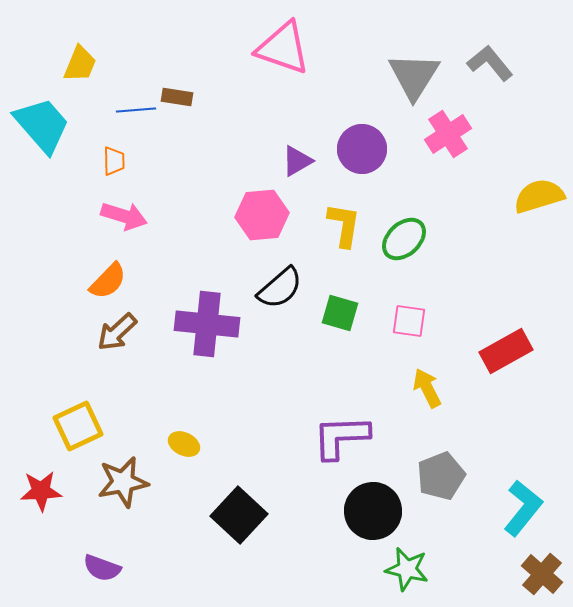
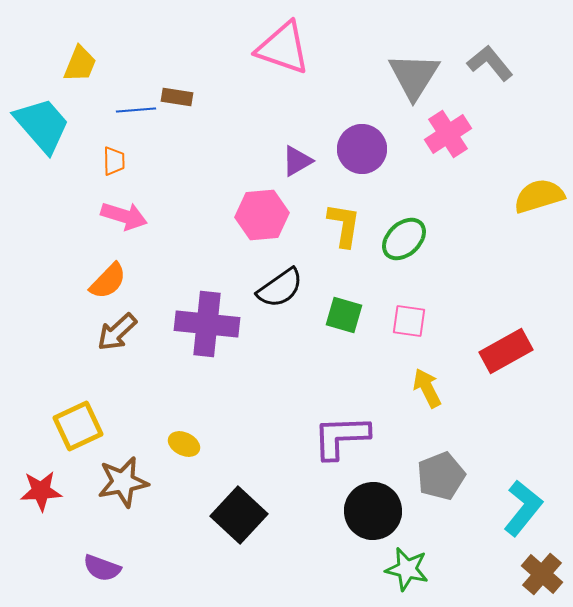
black semicircle: rotated 6 degrees clockwise
green square: moved 4 px right, 2 px down
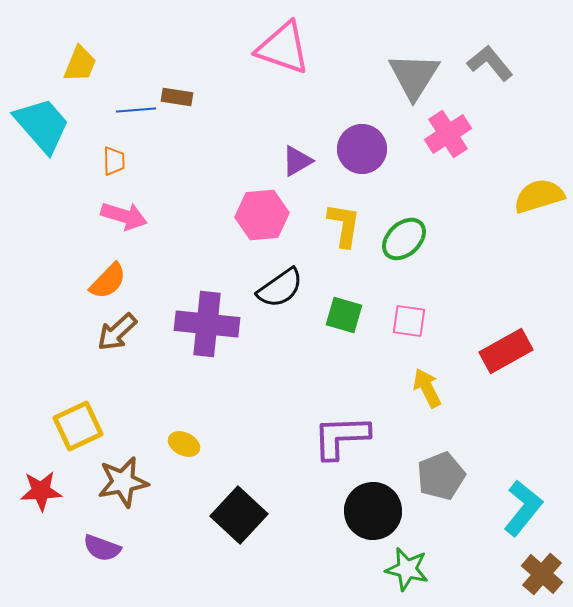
purple semicircle: moved 20 px up
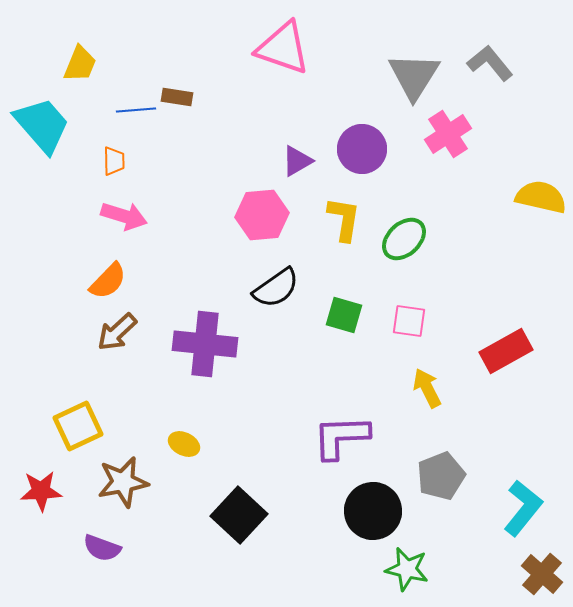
yellow semicircle: moved 2 px right, 1 px down; rotated 30 degrees clockwise
yellow L-shape: moved 6 px up
black semicircle: moved 4 px left
purple cross: moved 2 px left, 20 px down
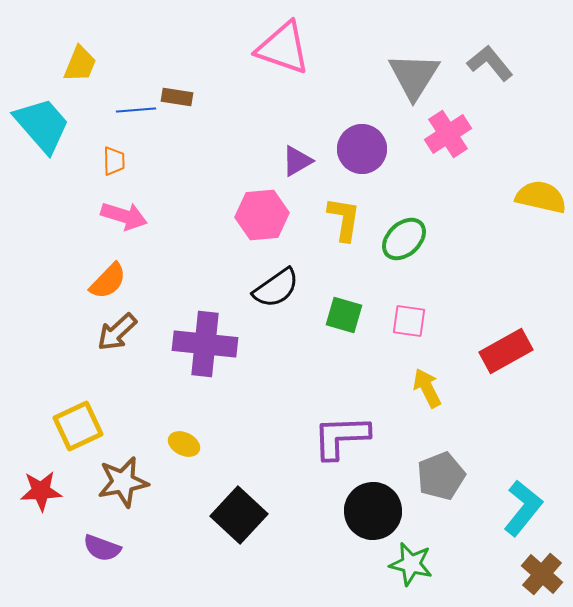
green star: moved 4 px right, 5 px up
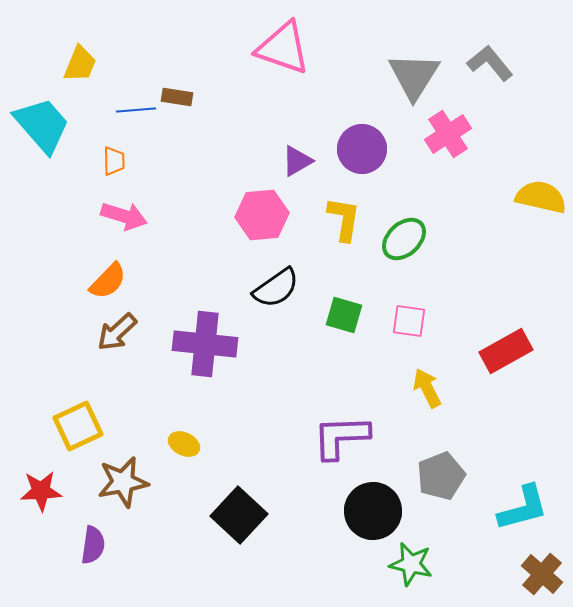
cyan L-shape: rotated 36 degrees clockwise
purple semicircle: moved 9 px left, 3 px up; rotated 102 degrees counterclockwise
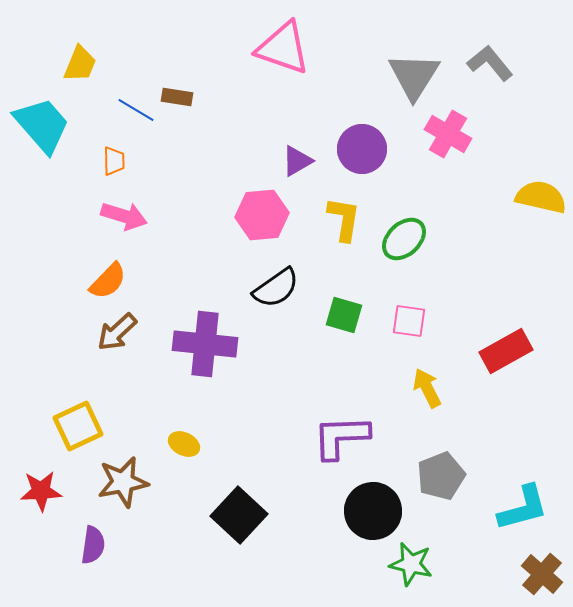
blue line: rotated 36 degrees clockwise
pink cross: rotated 27 degrees counterclockwise
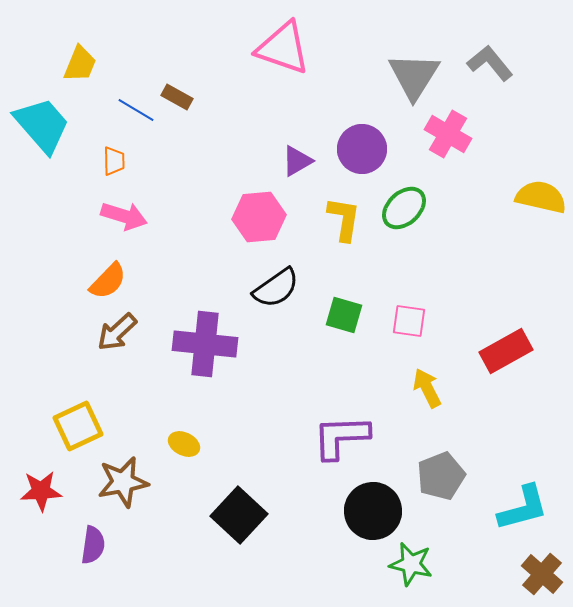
brown rectangle: rotated 20 degrees clockwise
pink hexagon: moved 3 px left, 2 px down
green ellipse: moved 31 px up
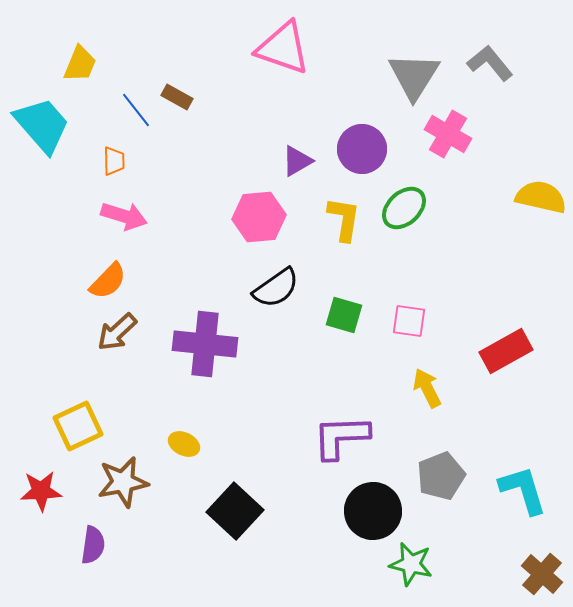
blue line: rotated 21 degrees clockwise
cyan L-shape: moved 18 px up; rotated 92 degrees counterclockwise
black square: moved 4 px left, 4 px up
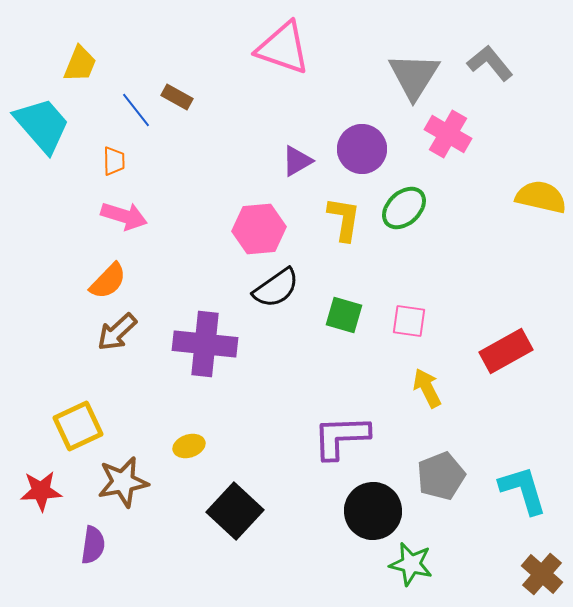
pink hexagon: moved 12 px down
yellow ellipse: moved 5 px right, 2 px down; rotated 44 degrees counterclockwise
